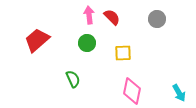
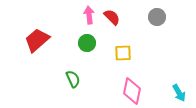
gray circle: moved 2 px up
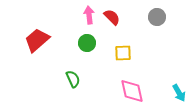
pink diamond: rotated 24 degrees counterclockwise
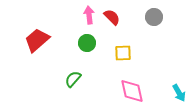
gray circle: moved 3 px left
green semicircle: rotated 114 degrees counterclockwise
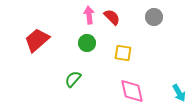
yellow square: rotated 12 degrees clockwise
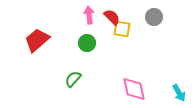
yellow square: moved 1 px left, 24 px up
pink diamond: moved 2 px right, 2 px up
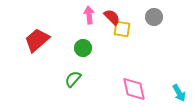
green circle: moved 4 px left, 5 px down
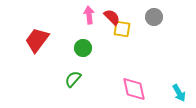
red trapezoid: rotated 12 degrees counterclockwise
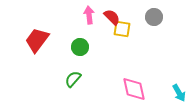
green circle: moved 3 px left, 1 px up
